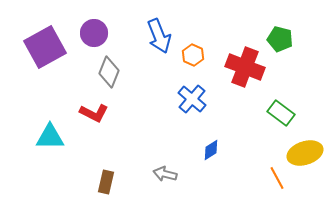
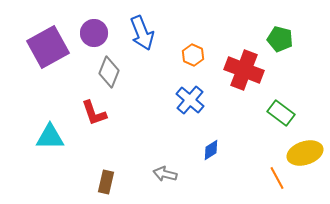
blue arrow: moved 17 px left, 3 px up
purple square: moved 3 px right
red cross: moved 1 px left, 3 px down
blue cross: moved 2 px left, 1 px down
red L-shape: rotated 44 degrees clockwise
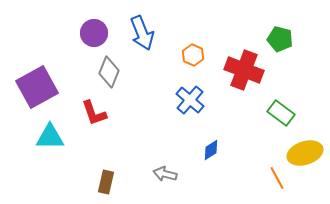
purple square: moved 11 px left, 40 px down
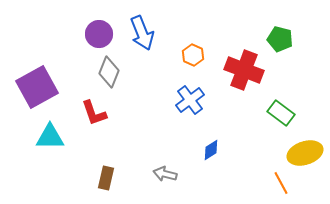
purple circle: moved 5 px right, 1 px down
blue cross: rotated 12 degrees clockwise
orange line: moved 4 px right, 5 px down
brown rectangle: moved 4 px up
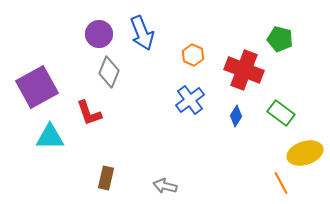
red L-shape: moved 5 px left
blue diamond: moved 25 px right, 34 px up; rotated 25 degrees counterclockwise
gray arrow: moved 12 px down
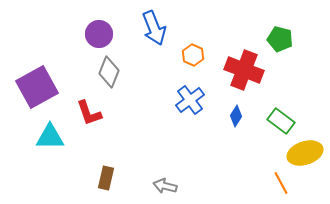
blue arrow: moved 12 px right, 5 px up
green rectangle: moved 8 px down
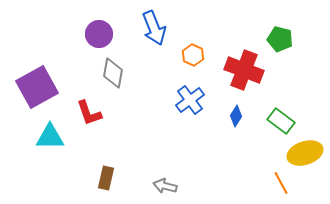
gray diamond: moved 4 px right, 1 px down; rotated 12 degrees counterclockwise
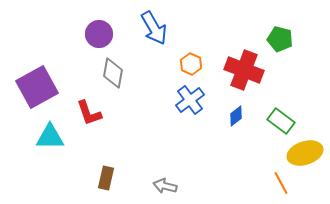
blue arrow: rotated 8 degrees counterclockwise
orange hexagon: moved 2 px left, 9 px down
blue diamond: rotated 20 degrees clockwise
